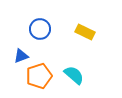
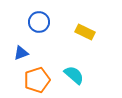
blue circle: moved 1 px left, 7 px up
blue triangle: moved 3 px up
orange pentagon: moved 2 px left, 4 px down
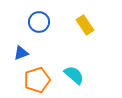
yellow rectangle: moved 7 px up; rotated 30 degrees clockwise
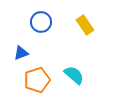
blue circle: moved 2 px right
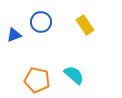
blue triangle: moved 7 px left, 18 px up
orange pentagon: rotated 30 degrees clockwise
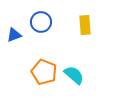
yellow rectangle: rotated 30 degrees clockwise
orange pentagon: moved 7 px right, 8 px up; rotated 10 degrees clockwise
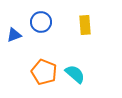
cyan semicircle: moved 1 px right, 1 px up
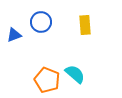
orange pentagon: moved 3 px right, 8 px down
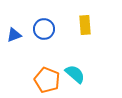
blue circle: moved 3 px right, 7 px down
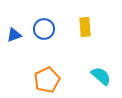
yellow rectangle: moved 2 px down
cyan semicircle: moved 26 px right, 2 px down
orange pentagon: rotated 25 degrees clockwise
